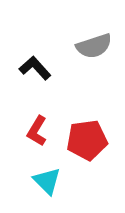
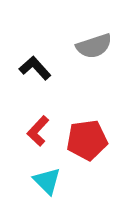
red L-shape: moved 1 px right; rotated 12 degrees clockwise
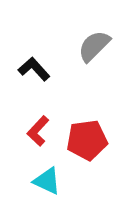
gray semicircle: rotated 153 degrees clockwise
black L-shape: moved 1 px left, 1 px down
cyan triangle: rotated 20 degrees counterclockwise
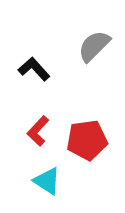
cyan triangle: rotated 8 degrees clockwise
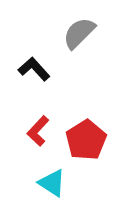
gray semicircle: moved 15 px left, 13 px up
red pentagon: moved 1 px left; rotated 24 degrees counterclockwise
cyan triangle: moved 5 px right, 2 px down
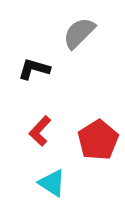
black L-shape: rotated 32 degrees counterclockwise
red L-shape: moved 2 px right
red pentagon: moved 12 px right
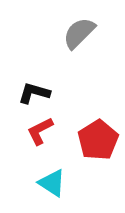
black L-shape: moved 24 px down
red L-shape: rotated 20 degrees clockwise
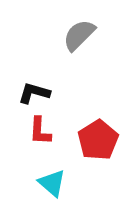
gray semicircle: moved 2 px down
red L-shape: rotated 60 degrees counterclockwise
cyan triangle: rotated 8 degrees clockwise
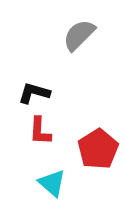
red pentagon: moved 9 px down
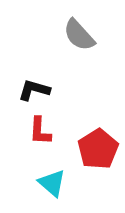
gray semicircle: rotated 87 degrees counterclockwise
black L-shape: moved 3 px up
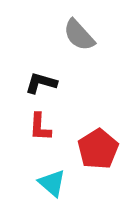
black L-shape: moved 7 px right, 7 px up
red L-shape: moved 4 px up
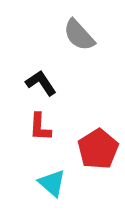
black L-shape: rotated 40 degrees clockwise
